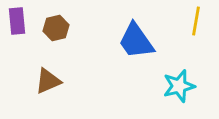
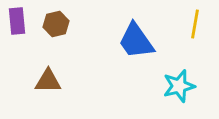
yellow line: moved 1 px left, 3 px down
brown hexagon: moved 4 px up
brown triangle: rotated 24 degrees clockwise
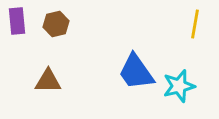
blue trapezoid: moved 31 px down
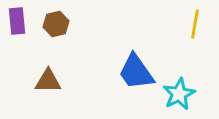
cyan star: moved 8 px down; rotated 12 degrees counterclockwise
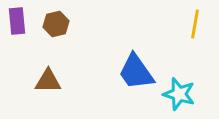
cyan star: rotated 28 degrees counterclockwise
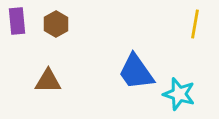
brown hexagon: rotated 15 degrees counterclockwise
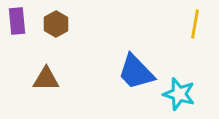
blue trapezoid: rotated 9 degrees counterclockwise
brown triangle: moved 2 px left, 2 px up
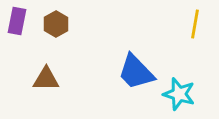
purple rectangle: rotated 16 degrees clockwise
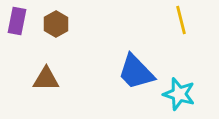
yellow line: moved 14 px left, 4 px up; rotated 24 degrees counterclockwise
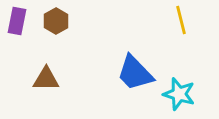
brown hexagon: moved 3 px up
blue trapezoid: moved 1 px left, 1 px down
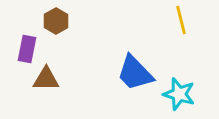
purple rectangle: moved 10 px right, 28 px down
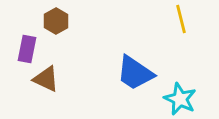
yellow line: moved 1 px up
blue trapezoid: rotated 12 degrees counterclockwise
brown triangle: rotated 24 degrees clockwise
cyan star: moved 1 px right, 5 px down; rotated 8 degrees clockwise
